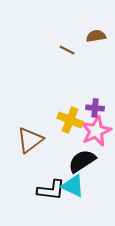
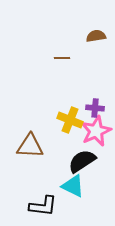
brown line: moved 5 px left, 8 px down; rotated 28 degrees counterclockwise
brown triangle: moved 6 px down; rotated 40 degrees clockwise
black L-shape: moved 8 px left, 16 px down
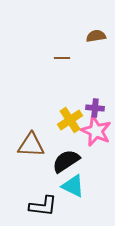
yellow cross: rotated 35 degrees clockwise
pink star: rotated 24 degrees counterclockwise
brown triangle: moved 1 px right, 1 px up
black semicircle: moved 16 px left
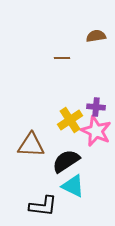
purple cross: moved 1 px right, 1 px up
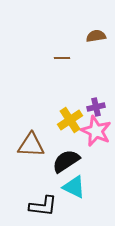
purple cross: rotated 18 degrees counterclockwise
cyan triangle: moved 1 px right, 1 px down
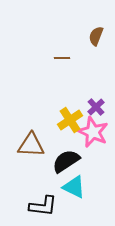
brown semicircle: rotated 60 degrees counterclockwise
purple cross: rotated 30 degrees counterclockwise
pink star: moved 3 px left, 1 px down
